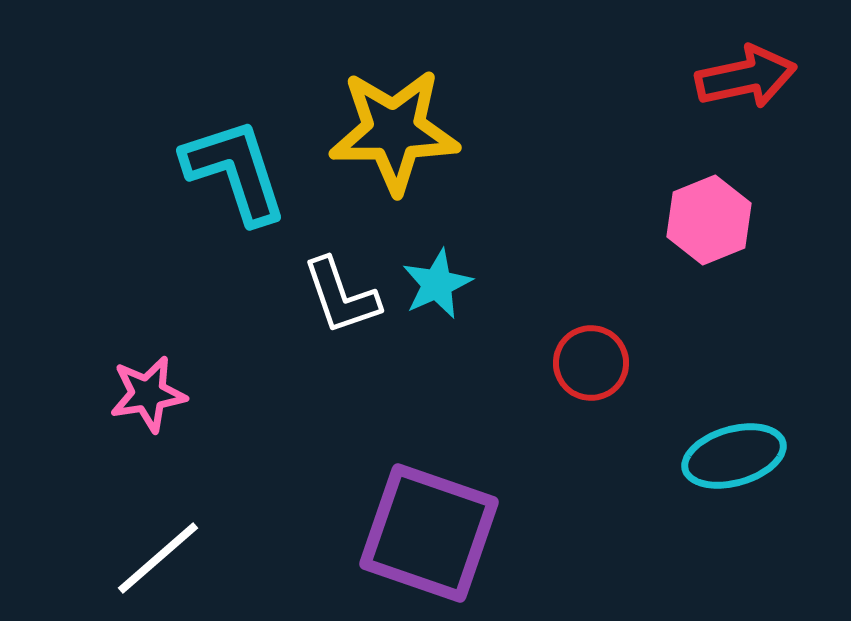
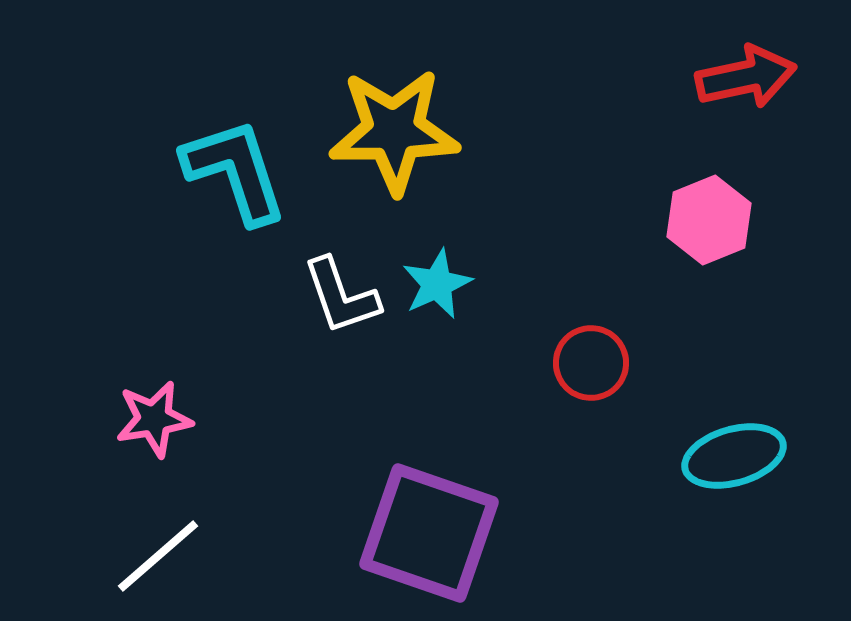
pink star: moved 6 px right, 25 px down
white line: moved 2 px up
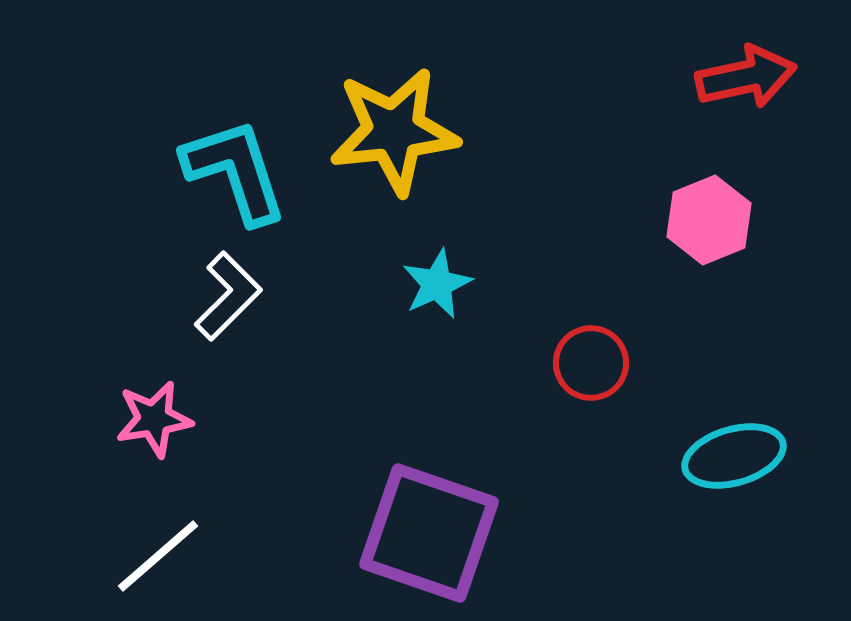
yellow star: rotated 5 degrees counterclockwise
white L-shape: moved 113 px left; rotated 116 degrees counterclockwise
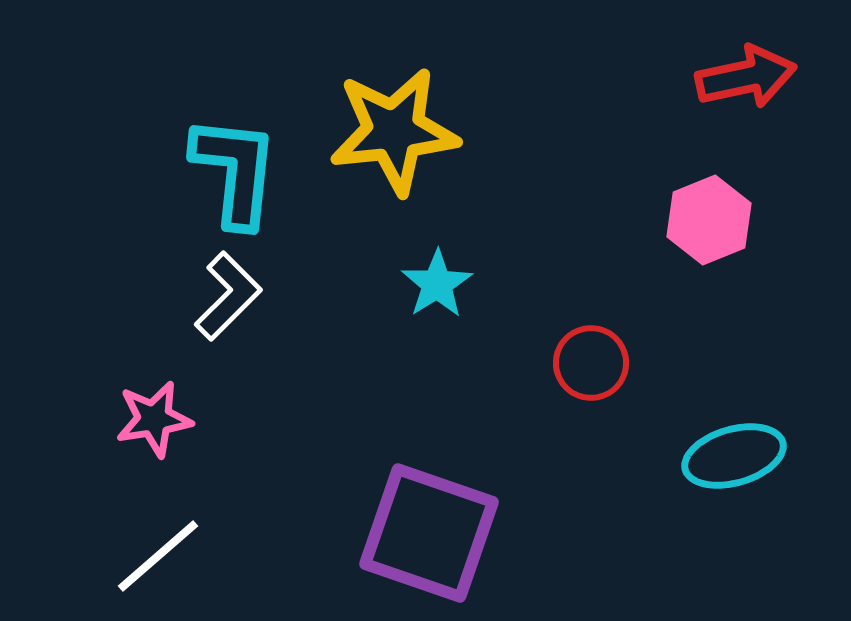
cyan L-shape: rotated 24 degrees clockwise
cyan star: rotated 8 degrees counterclockwise
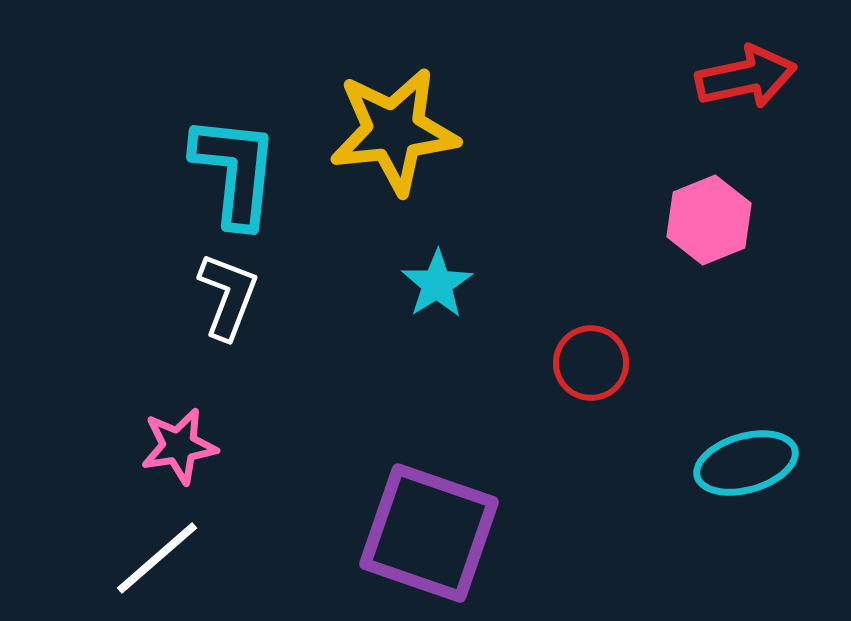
white L-shape: rotated 24 degrees counterclockwise
pink star: moved 25 px right, 27 px down
cyan ellipse: moved 12 px right, 7 px down
white line: moved 1 px left, 2 px down
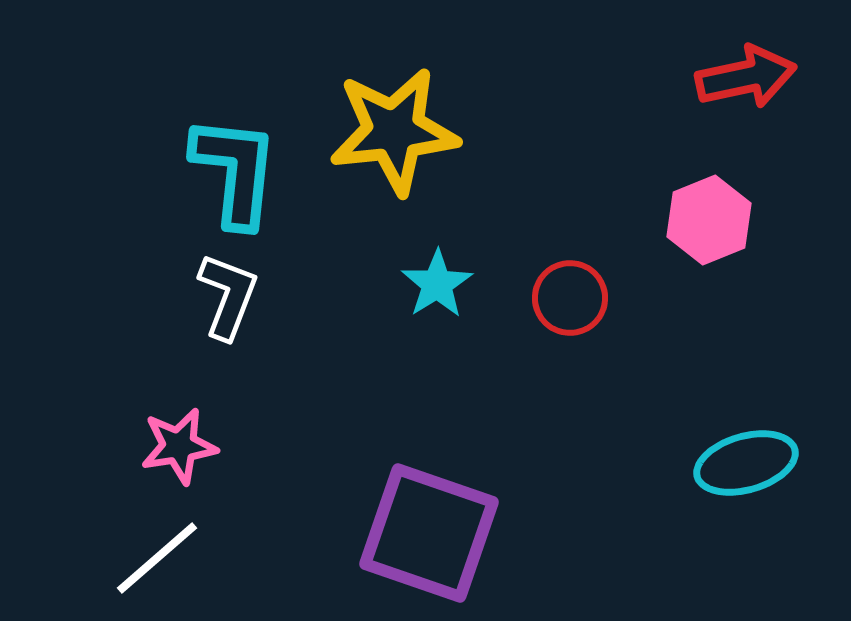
red circle: moved 21 px left, 65 px up
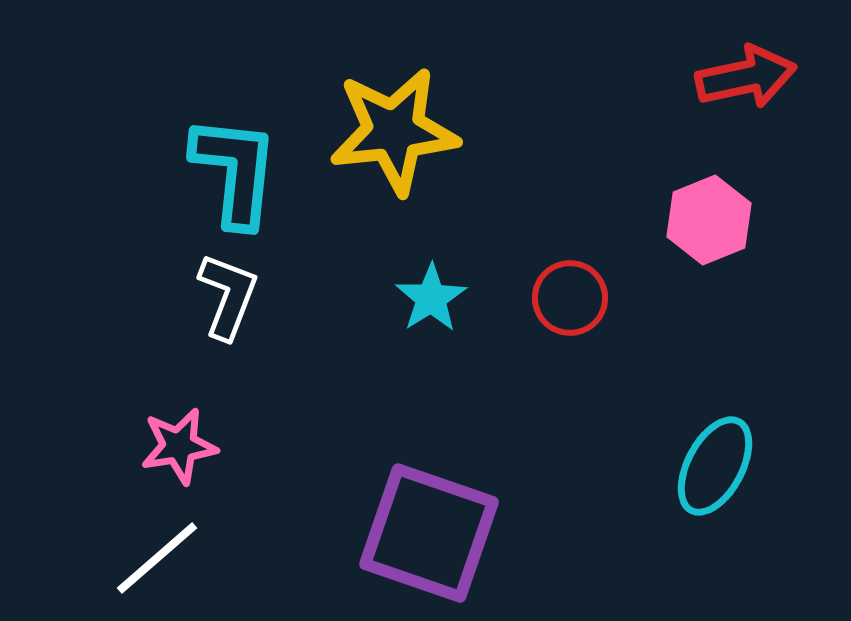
cyan star: moved 6 px left, 14 px down
cyan ellipse: moved 31 px left, 3 px down; rotated 46 degrees counterclockwise
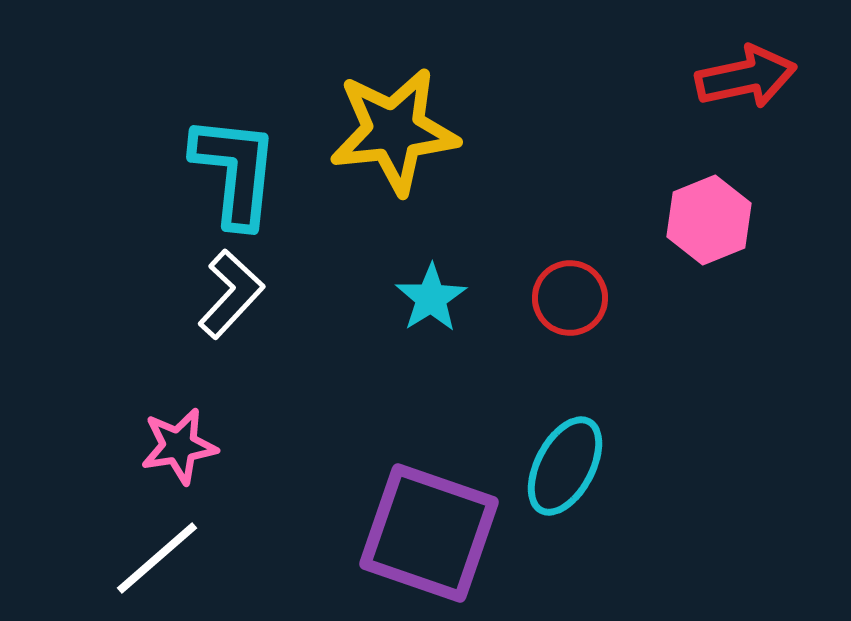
white L-shape: moved 3 px right, 2 px up; rotated 22 degrees clockwise
cyan ellipse: moved 150 px left
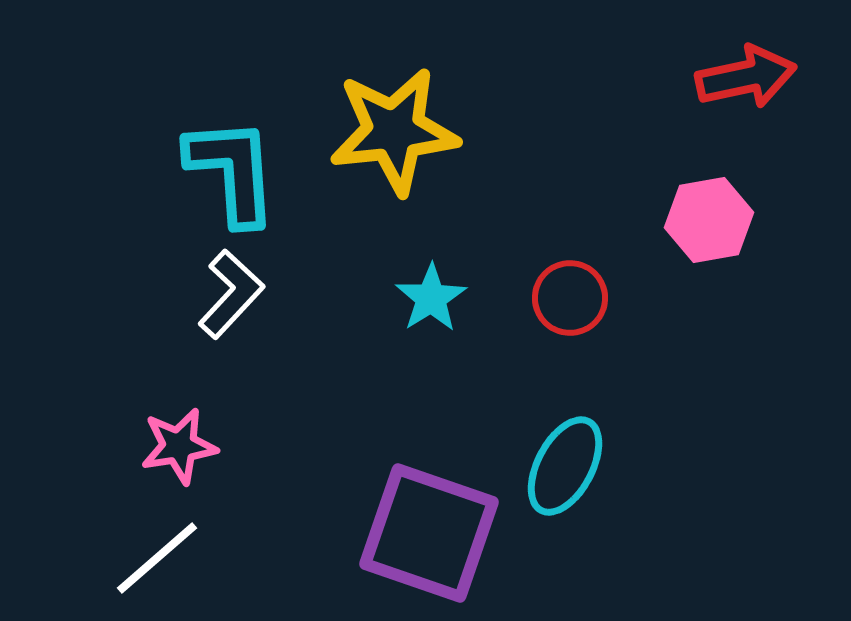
cyan L-shape: moved 3 px left; rotated 10 degrees counterclockwise
pink hexagon: rotated 12 degrees clockwise
